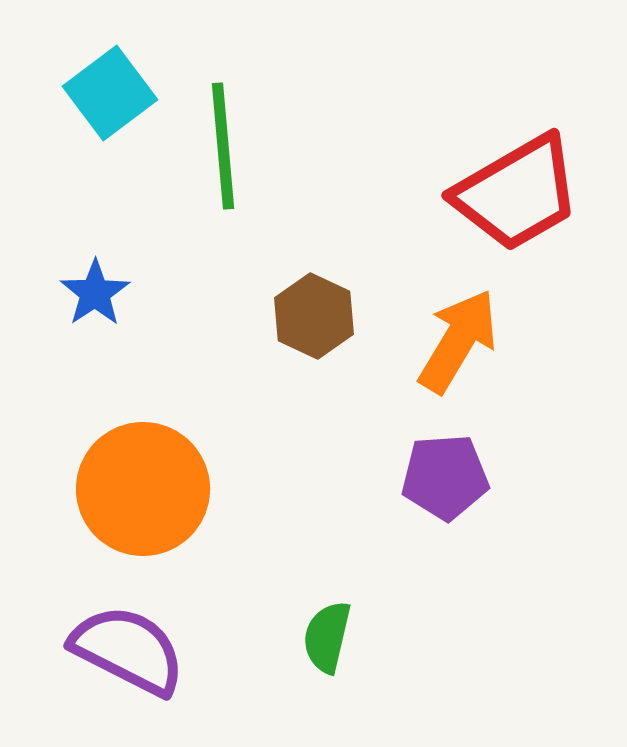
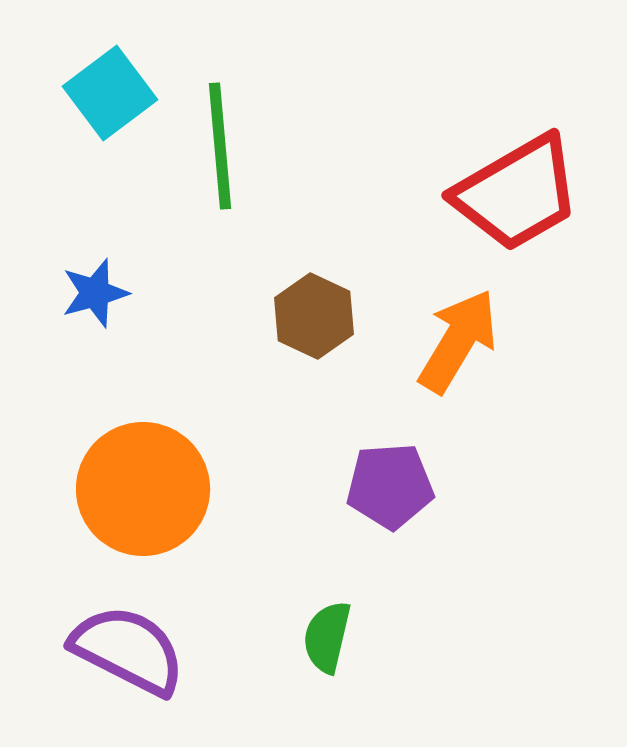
green line: moved 3 px left
blue star: rotated 18 degrees clockwise
purple pentagon: moved 55 px left, 9 px down
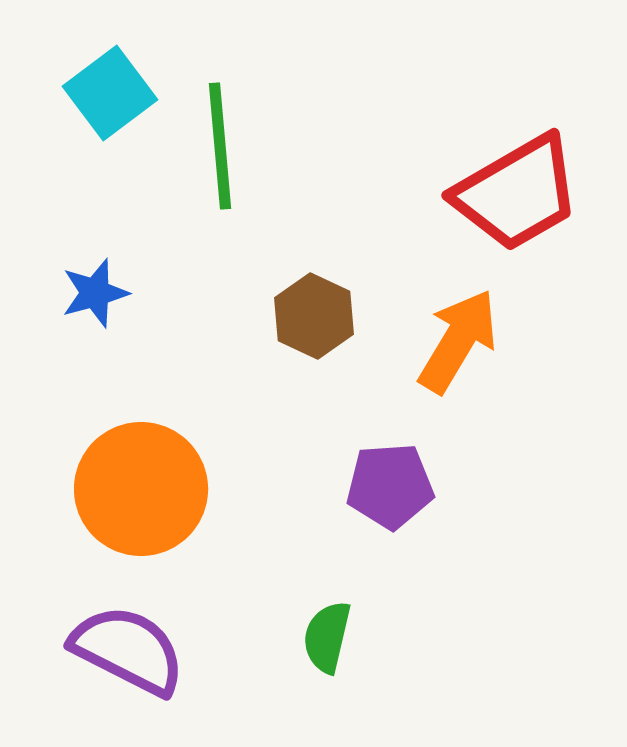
orange circle: moved 2 px left
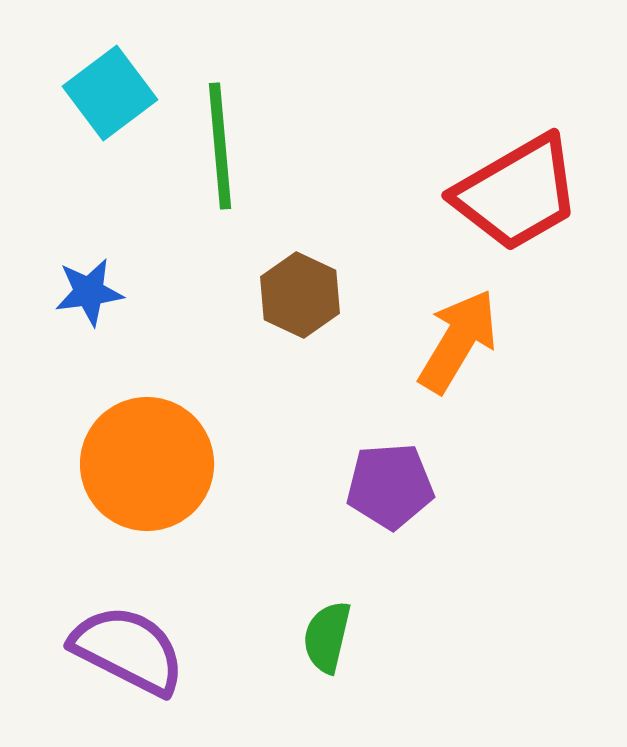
blue star: moved 6 px left, 1 px up; rotated 8 degrees clockwise
brown hexagon: moved 14 px left, 21 px up
orange circle: moved 6 px right, 25 px up
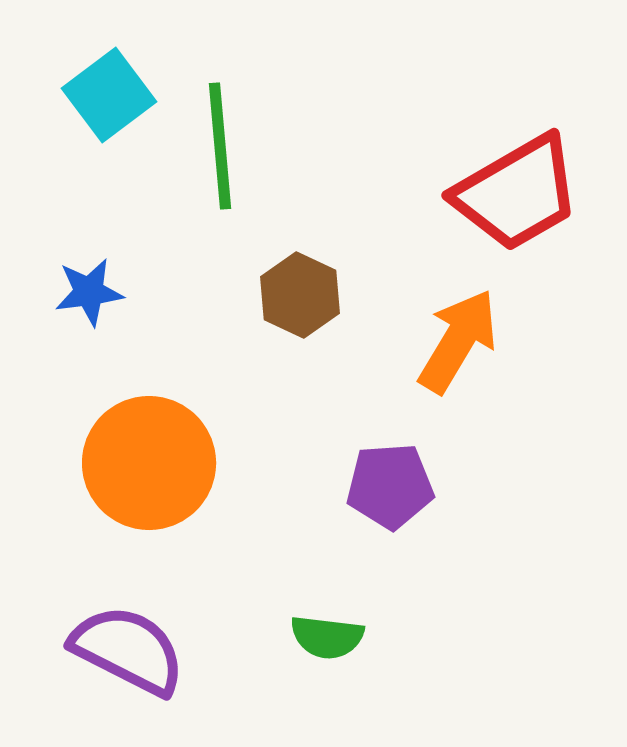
cyan square: moved 1 px left, 2 px down
orange circle: moved 2 px right, 1 px up
green semicircle: rotated 96 degrees counterclockwise
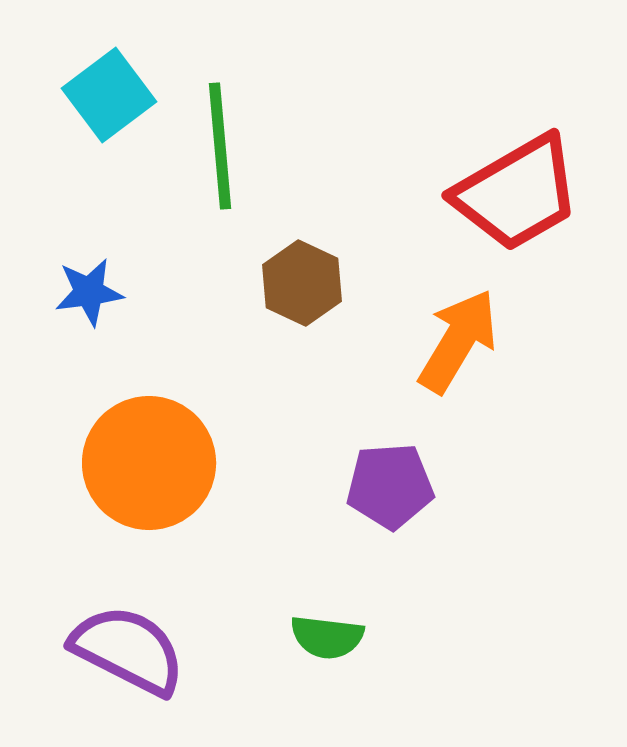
brown hexagon: moved 2 px right, 12 px up
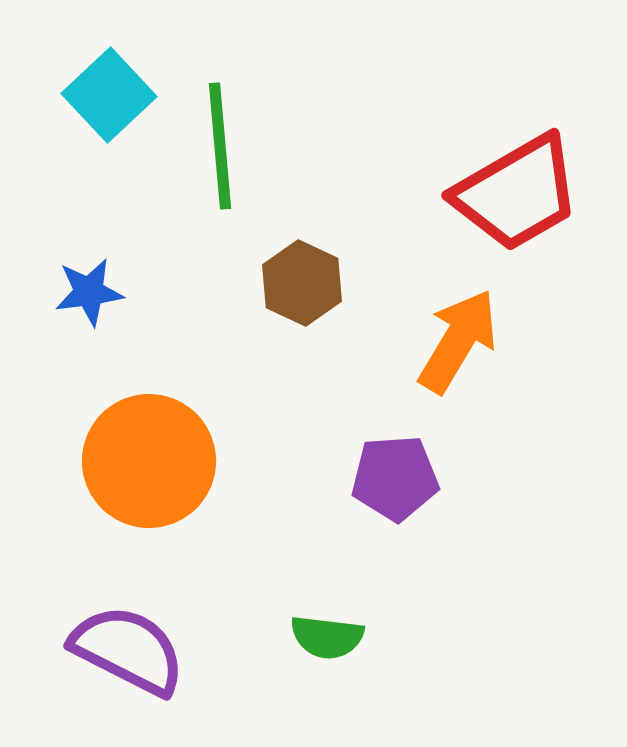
cyan square: rotated 6 degrees counterclockwise
orange circle: moved 2 px up
purple pentagon: moved 5 px right, 8 px up
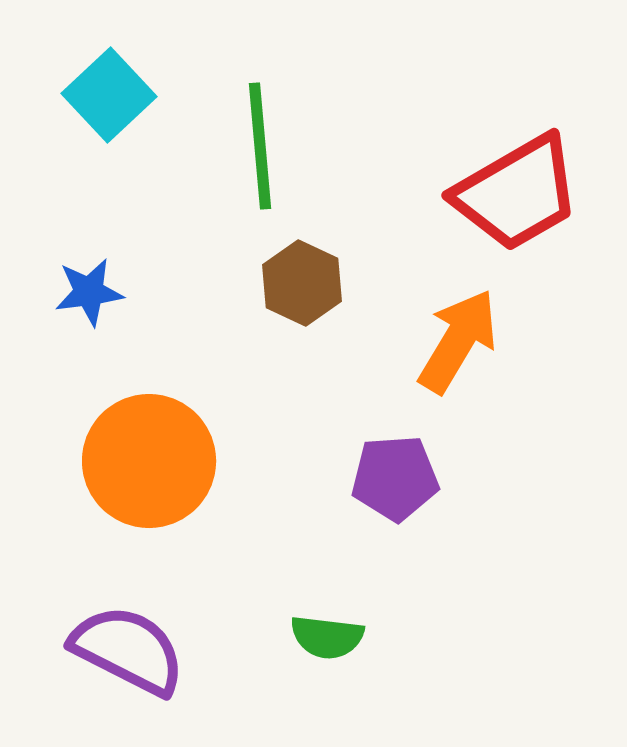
green line: moved 40 px right
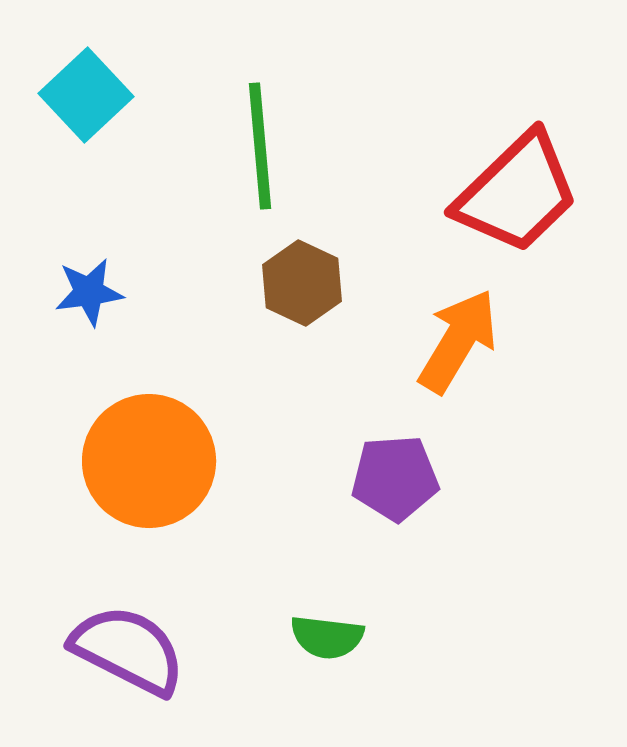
cyan square: moved 23 px left
red trapezoid: rotated 14 degrees counterclockwise
